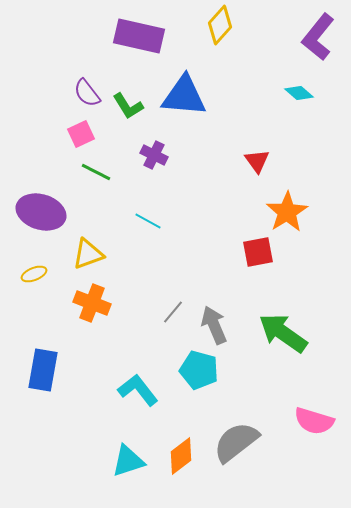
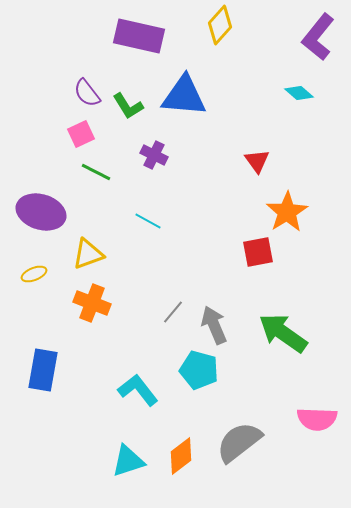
pink semicircle: moved 3 px right, 2 px up; rotated 15 degrees counterclockwise
gray semicircle: moved 3 px right
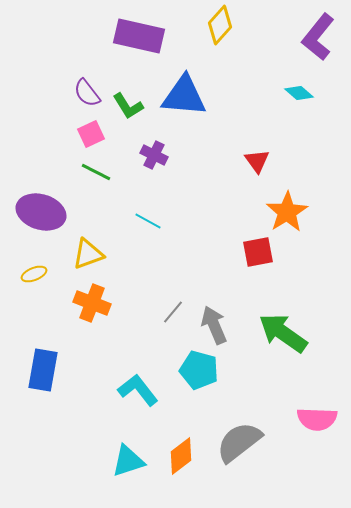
pink square: moved 10 px right
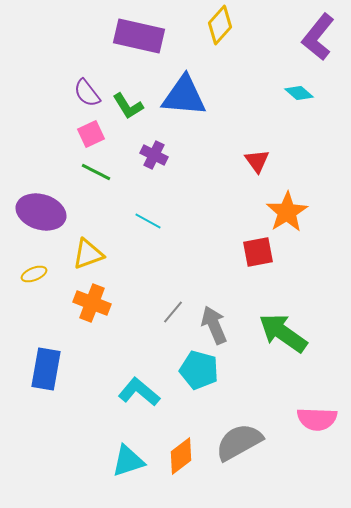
blue rectangle: moved 3 px right, 1 px up
cyan L-shape: moved 1 px right, 2 px down; rotated 12 degrees counterclockwise
gray semicircle: rotated 9 degrees clockwise
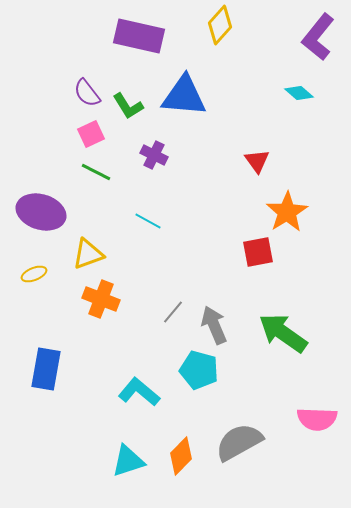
orange cross: moved 9 px right, 4 px up
orange diamond: rotated 9 degrees counterclockwise
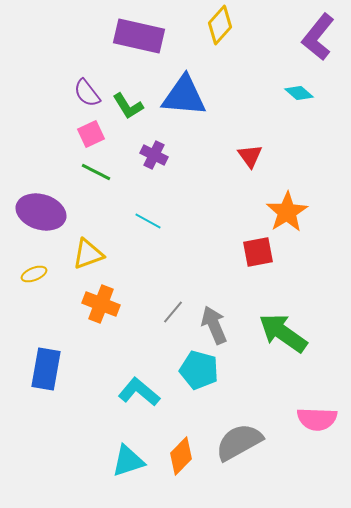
red triangle: moved 7 px left, 5 px up
orange cross: moved 5 px down
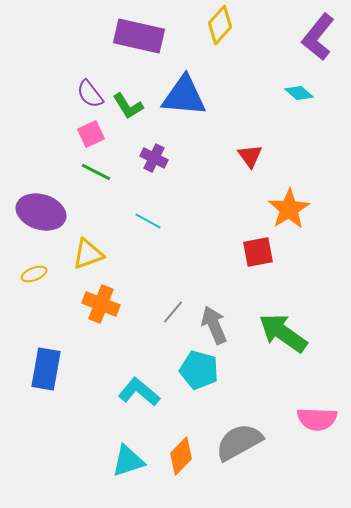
purple semicircle: moved 3 px right, 1 px down
purple cross: moved 3 px down
orange star: moved 2 px right, 3 px up
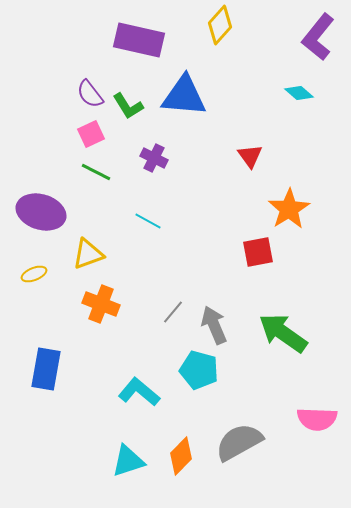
purple rectangle: moved 4 px down
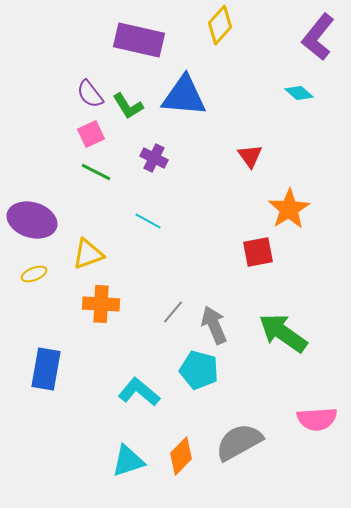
purple ellipse: moved 9 px left, 8 px down
orange cross: rotated 18 degrees counterclockwise
pink semicircle: rotated 6 degrees counterclockwise
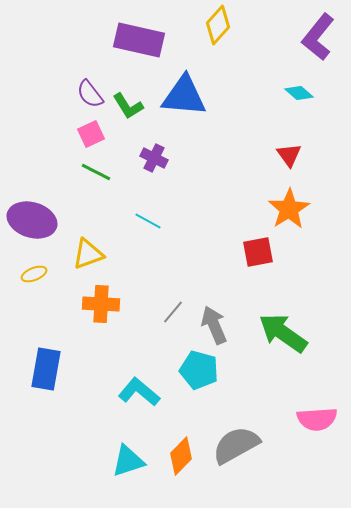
yellow diamond: moved 2 px left
red triangle: moved 39 px right, 1 px up
gray semicircle: moved 3 px left, 3 px down
